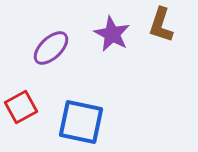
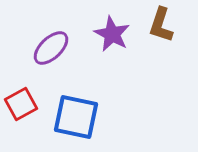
red square: moved 3 px up
blue square: moved 5 px left, 5 px up
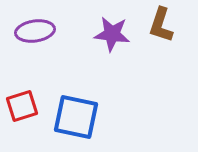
purple star: rotated 21 degrees counterclockwise
purple ellipse: moved 16 px left, 17 px up; rotated 36 degrees clockwise
red square: moved 1 px right, 2 px down; rotated 12 degrees clockwise
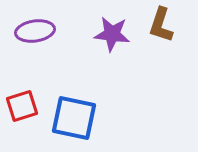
blue square: moved 2 px left, 1 px down
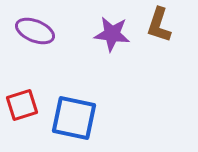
brown L-shape: moved 2 px left
purple ellipse: rotated 30 degrees clockwise
red square: moved 1 px up
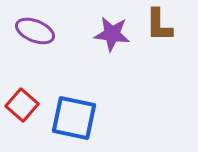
brown L-shape: rotated 18 degrees counterclockwise
red square: rotated 32 degrees counterclockwise
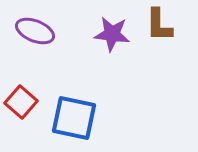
red square: moved 1 px left, 3 px up
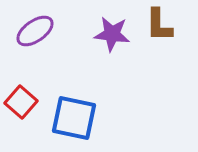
purple ellipse: rotated 57 degrees counterclockwise
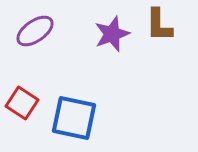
purple star: rotated 27 degrees counterclockwise
red square: moved 1 px right, 1 px down; rotated 8 degrees counterclockwise
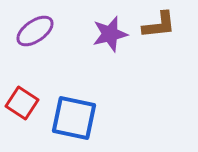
brown L-shape: rotated 96 degrees counterclockwise
purple star: moved 2 px left; rotated 6 degrees clockwise
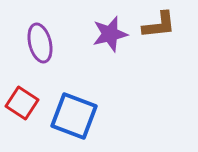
purple ellipse: moved 5 px right, 12 px down; rotated 69 degrees counterclockwise
blue square: moved 2 px up; rotated 9 degrees clockwise
